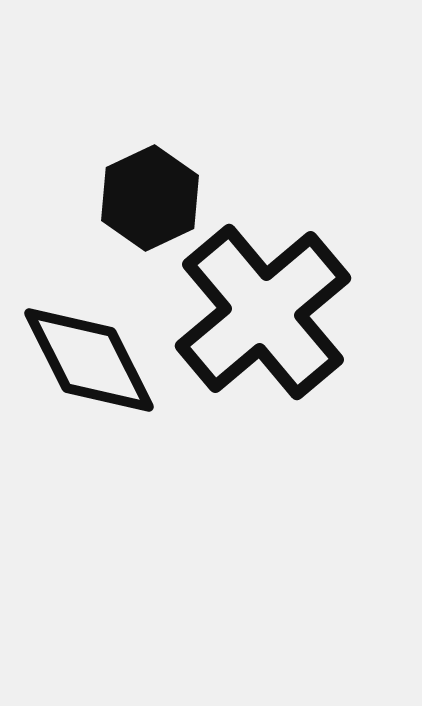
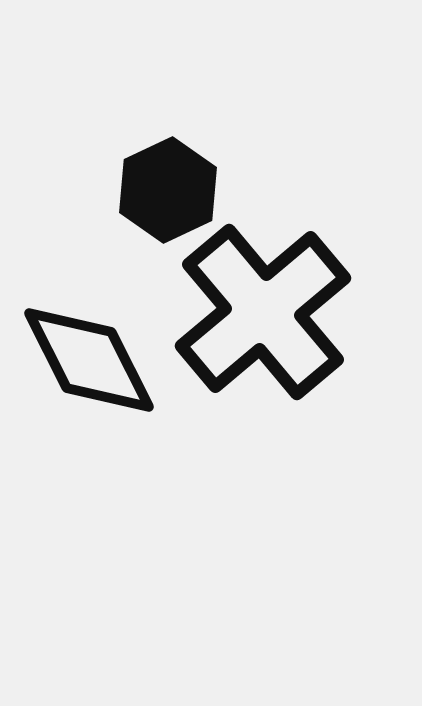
black hexagon: moved 18 px right, 8 px up
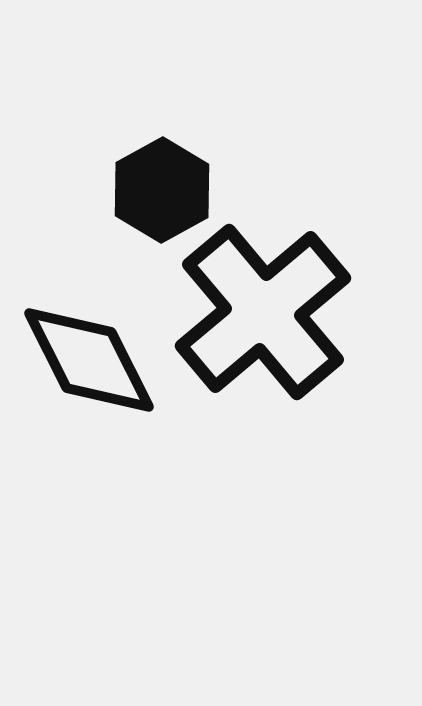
black hexagon: moved 6 px left; rotated 4 degrees counterclockwise
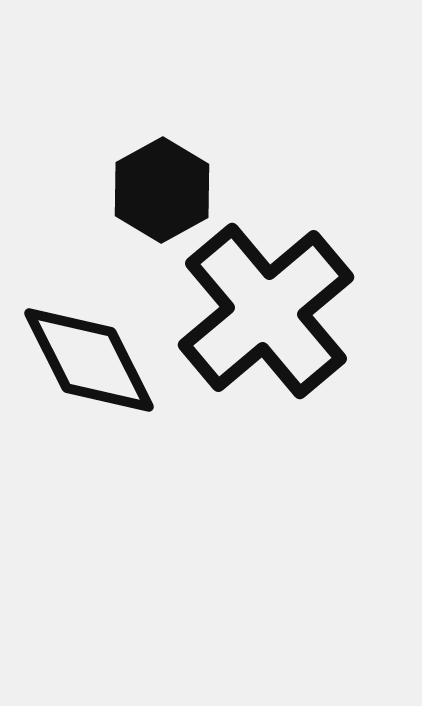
black cross: moved 3 px right, 1 px up
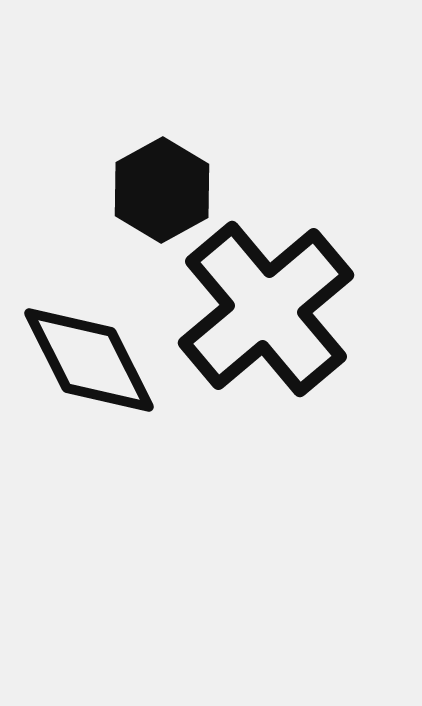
black cross: moved 2 px up
